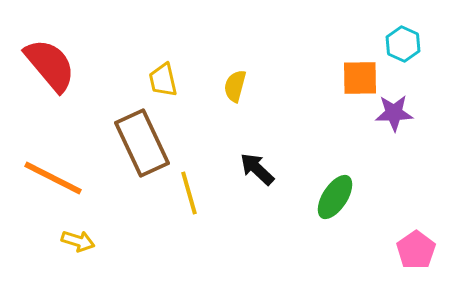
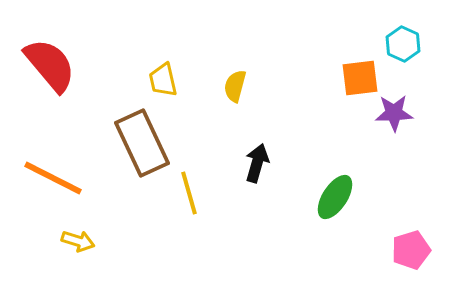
orange square: rotated 6 degrees counterclockwise
black arrow: moved 6 px up; rotated 63 degrees clockwise
pink pentagon: moved 5 px left; rotated 18 degrees clockwise
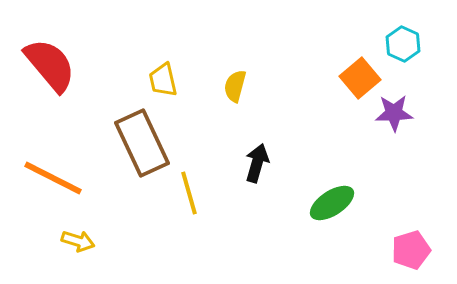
orange square: rotated 33 degrees counterclockwise
green ellipse: moved 3 px left, 6 px down; rotated 24 degrees clockwise
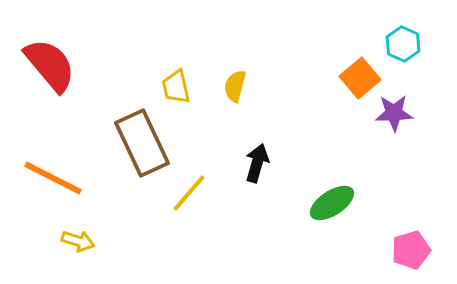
yellow trapezoid: moved 13 px right, 7 px down
yellow line: rotated 57 degrees clockwise
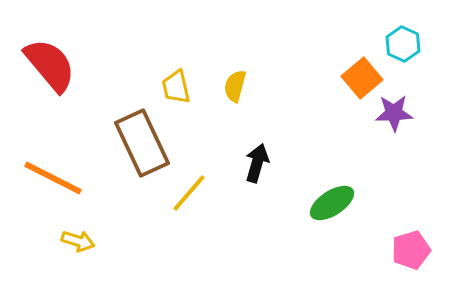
orange square: moved 2 px right
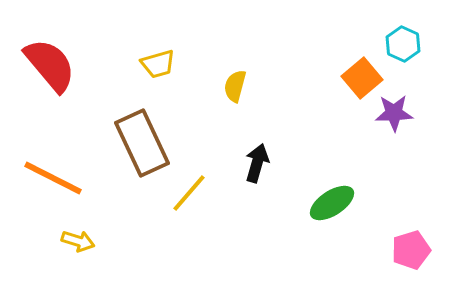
yellow trapezoid: moved 18 px left, 23 px up; rotated 93 degrees counterclockwise
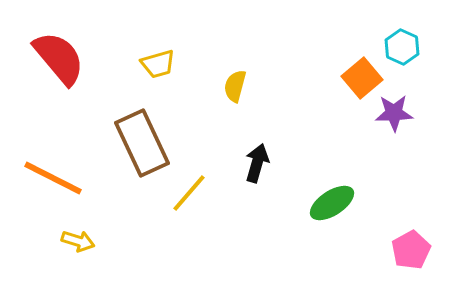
cyan hexagon: moved 1 px left, 3 px down
red semicircle: moved 9 px right, 7 px up
pink pentagon: rotated 12 degrees counterclockwise
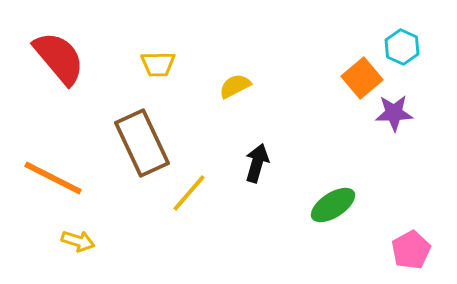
yellow trapezoid: rotated 15 degrees clockwise
yellow semicircle: rotated 48 degrees clockwise
green ellipse: moved 1 px right, 2 px down
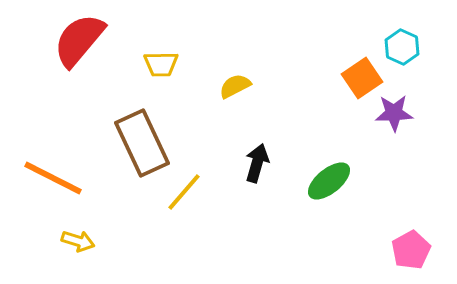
red semicircle: moved 20 px right, 18 px up; rotated 100 degrees counterclockwise
yellow trapezoid: moved 3 px right
orange square: rotated 6 degrees clockwise
yellow line: moved 5 px left, 1 px up
green ellipse: moved 4 px left, 24 px up; rotated 6 degrees counterclockwise
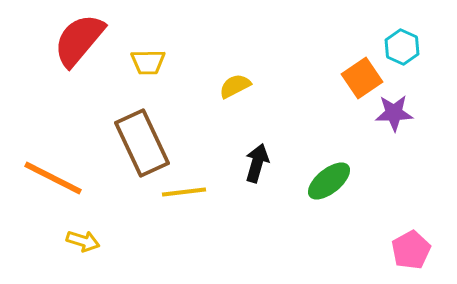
yellow trapezoid: moved 13 px left, 2 px up
yellow line: rotated 42 degrees clockwise
yellow arrow: moved 5 px right
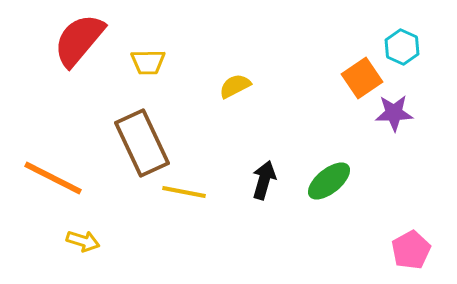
black arrow: moved 7 px right, 17 px down
yellow line: rotated 18 degrees clockwise
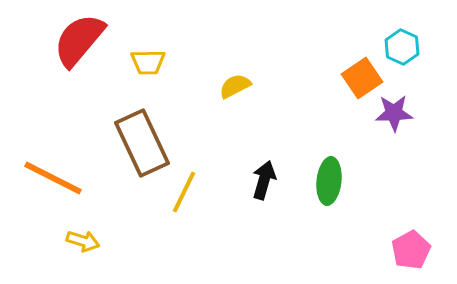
green ellipse: rotated 45 degrees counterclockwise
yellow line: rotated 75 degrees counterclockwise
